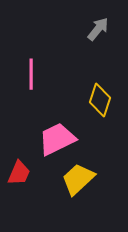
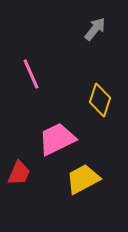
gray arrow: moved 3 px left
pink line: rotated 24 degrees counterclockwise
yellow trapezoid: moved 5 px right; rotated 15 degrees clockwise
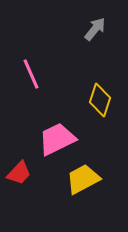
red trapezoid: rotated 20 degrees clockwise
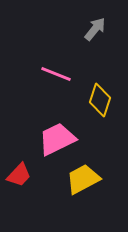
pink line: moved 25 px right; rotated 44 degrees counterclockwise
red trapezoid: moved 2 px down
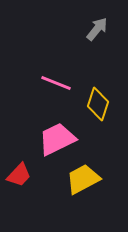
gray arrow: moved 2 px right
pink line: moved 9 px down
yellow diamond: moved 2 px left, 4 px down
